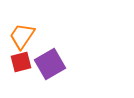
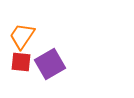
red square: rotated 20 degrees clockwise
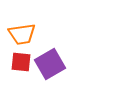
orange trapezoid: moved 2 px up; rotated 132 degrees counterclockwise
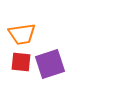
purple square: rotated 12 degrees clockwise
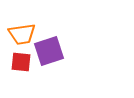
purple square: moved 1 px left, 13 px up
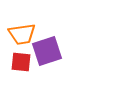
purple square: moved 2 px left
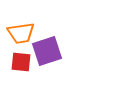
orange trapezoid: moved 1 px left, 1 px up
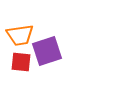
orange trapezoid: moved 1 px left, 2 px down
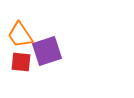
orange trapezoid: rotated 64 degrees clockwise
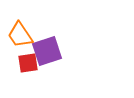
red square: moved 7 px right, 1 px down; rotated 15 degrees counterclockwise
